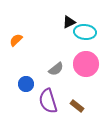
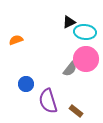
orange semicircle: rotated 24 degrees clockwise
pink circle: moved 5 px up
gray semicircle: moved 14 px right; rotated 14 degrees counterclockwise
brown rectangle: moved 1 px left, 5 px down
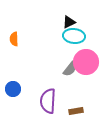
cyan ellipse: moved 11 px left, 4 px down
orange semicircle: moved 2 px left, 1 px up; rotated 72 degrees counterclockwise
pink circle: moved 3 px down
blue circle: moved 13 px left, 5 px down
purple semicircle: rotated 20 degrees clockwise
brown rectangle: rotated 48 degrees counterclockwise
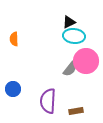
pink circle: moved 1 px up
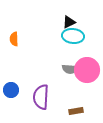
cyan ellipse: moved 1 px left
pink circle: moved 1 px right, 9 px down
gray semicircle: rotated 56 degrees clockwise
blue circle: moved 2 px left, 1 px down
purple semicircle: moved 7 px left, 4 px up
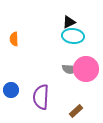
pink circle: moved 1 px left, 1 px up
brown rectangle: rotated 32 degrees counterclockwise
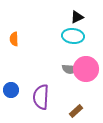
black triangle: moved 8 px right, 5 px up
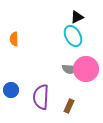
cyan ellipse: rotated 55 degrees clockwise
brown rectangle: moved 7 px left, 5 px up; rotated 24 degrees counterclockwise
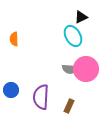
black triangle: moved 4 px right
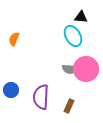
black triangle: rotated 32 degrees clockwise
orange semicircle: rotated 24 degrees clockwise
